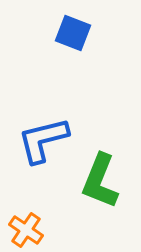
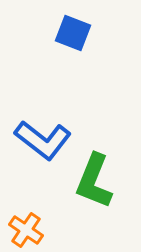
blue L-shape: rotated 128 degrees counterclockwise
green L-shape: moved 6 px left
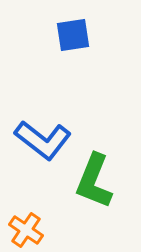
blue square: moved 2 px down; rotated 30 degrees counterclockwise
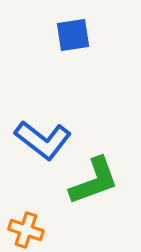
green L-shape: rotated 132 degrees counterclockwise
orange cross: rotated 16 degrees counterclockwise
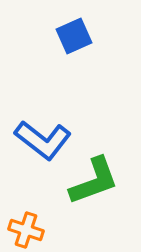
blue square: moved 1 px right, 1 px down; rotated 15 degrees counterclockwise
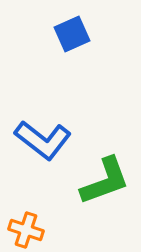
blue square: moved 2 px left, 2 px up
green L-shape: moved 11 px right
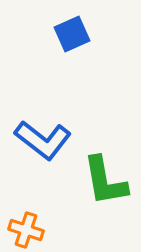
green L-shape: rotated 100 degrees clockwise
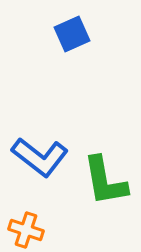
blue L-shape: moved 3 px left, 17 px down
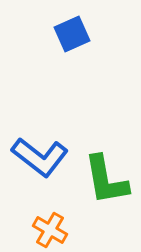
green L-shape: moved 1 px right, 1 px up
orange cross: moved 24 px right; rotated 12 degrees clockwise
